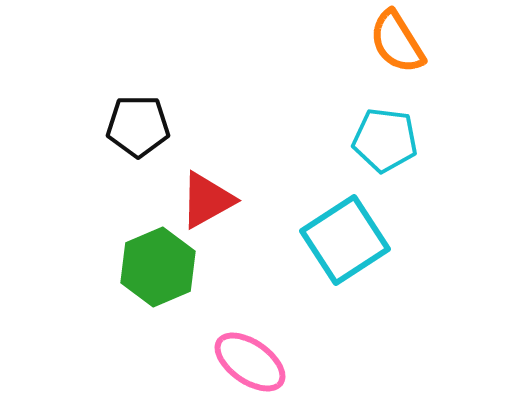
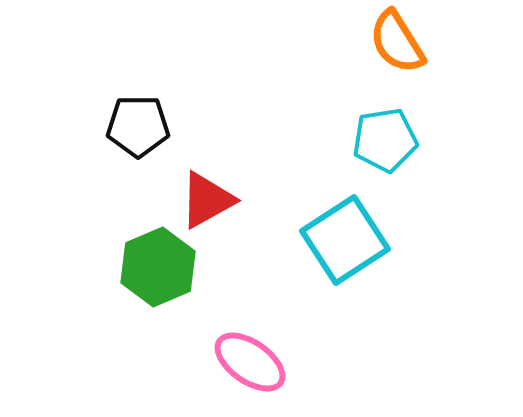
cyan pentagon: rotated 16 degrees counterclockwise
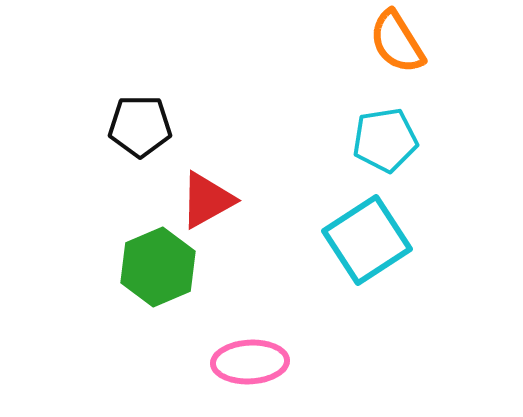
black pentagon: moved 2 px right
cyan square: moved 22 px right
pink ellipse: rotated 38 degrees counterclockwise
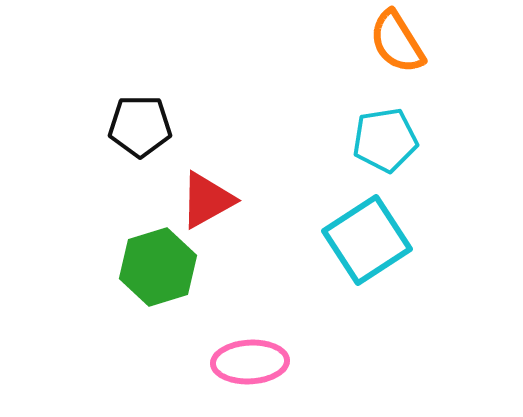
green hexagon: rotated 6 degrees clockwise
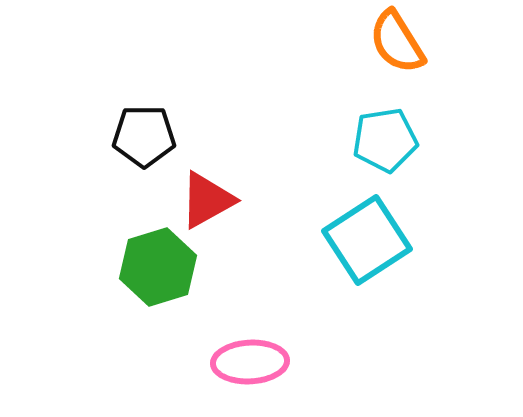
black pentagon: moved 4 px right, 10 px down
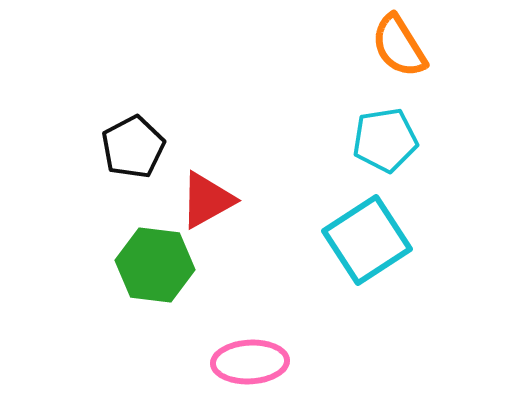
orange semicircle: moved 2 px right, 4 px down
black pentagon: moved 11 px left, 11 px down; rotated 28 degrees counterclockwise
green hexagon: moved 3 px left, 2 px up; rotated 24 degrees clockwise
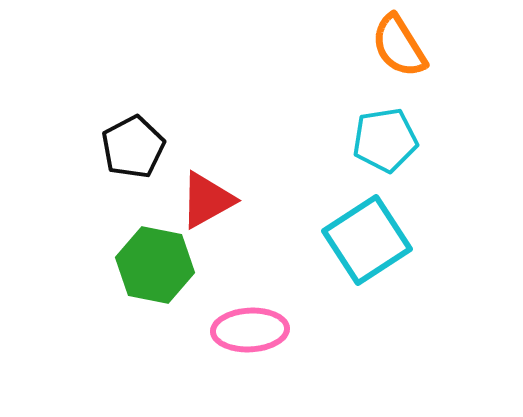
green hexagon: rotated 4 degrees clockwise
pink ellipse: moved 32 px up
